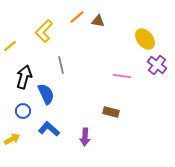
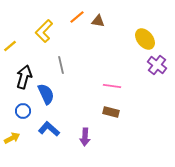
pink line: moved 10 px left, 10 px down
yellow arrow: moved 1 px up
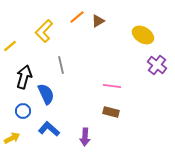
brown triangle: rotated 40 degrees counterclockwise
yellow ellipse: moved 2 px left, 4 px up; rotated 20 degrees counterclockwise
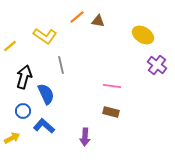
brown triangle: rotated 40 degrees clockwise
yellow L-shape: moved 1 px right, 5 px down; rotated 100 degrees counterclockwise
blue L-shape: moved 5 px left, 3 px up
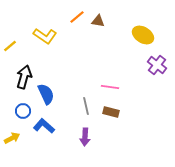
gray line: moved 25 px right, 41 px down
pink line: moved 2 px left, 1 px down
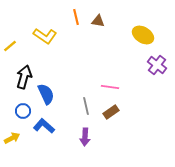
orange line: moved 1 px left; rotated 63 degrees counterclockwise
brown rectangle: rotated 49 degrees counterclockwise
